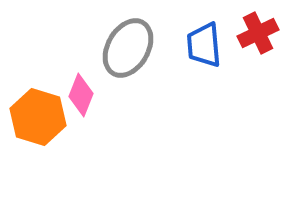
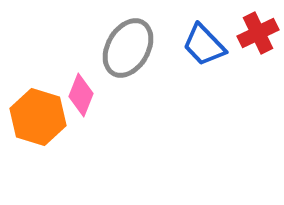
blue trapezoid: rotated 39 degrees counterclockwise
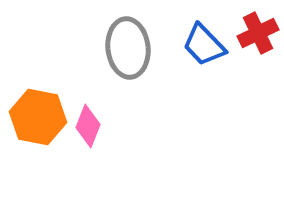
gray ellipse: rotated 36 degrees counterclockwise
pink diamond: moved 7 px right, 31 px down
orange hexagon: rotated 6 degrees counterclockwise
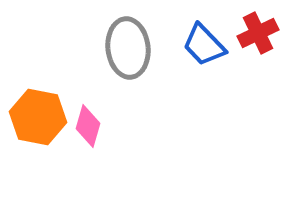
pink diamond: rotated 6 degrees counterclockwise
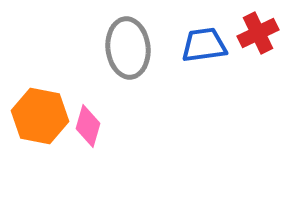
blue trapezoid: rotated 126 degrees clockwise
orange hexagon: moved 2 px right, 1 px up
